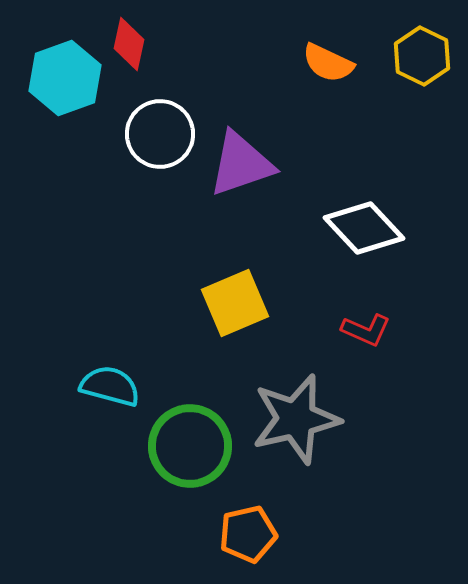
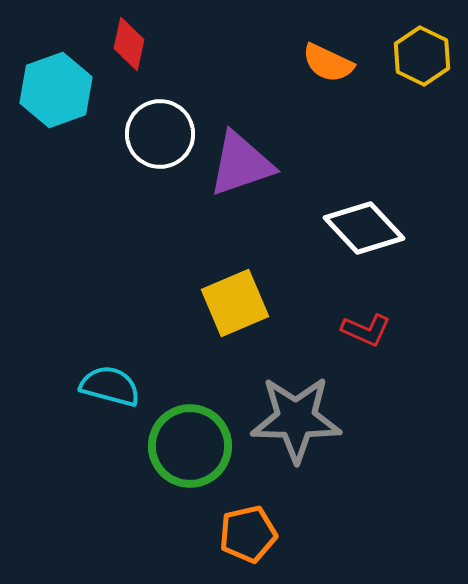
cyan hexagon: moved 9 px left, 12 px down
gray star: rotated 14 degrees clockwise
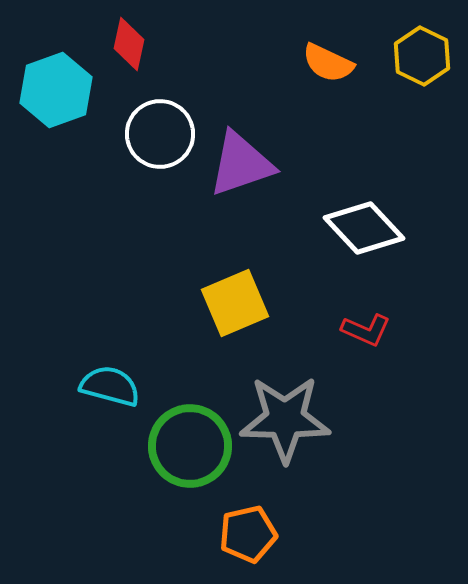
gray star: moved 11 px left
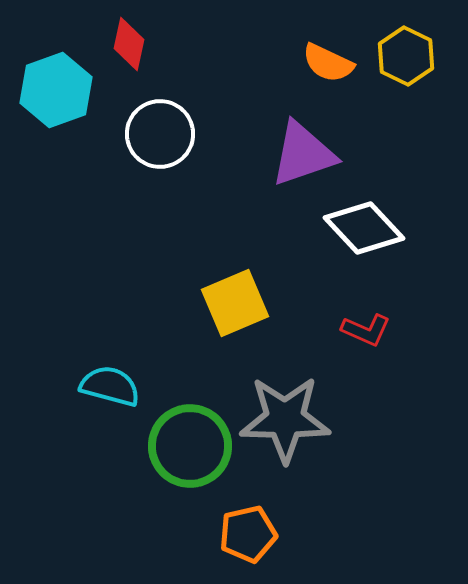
yellow hexagon: moved 16 px left
purple triangle: moved 62 px right, 10 px up
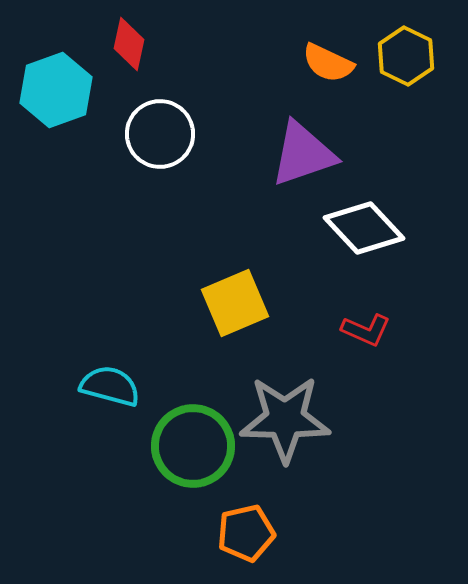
green circle: moved 3 px right
orange pentagon: moved 2 px left, 1 px up
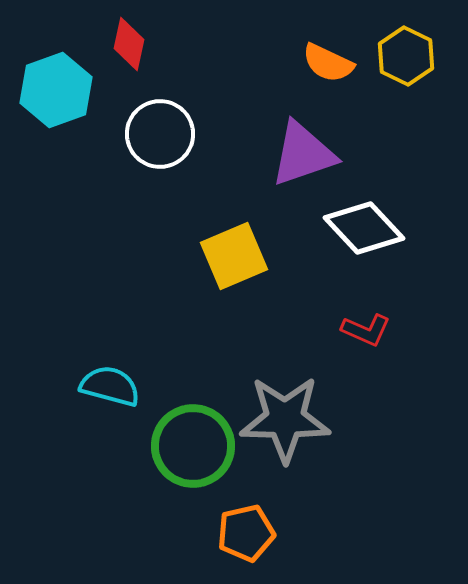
yellow square: moved 1 px left, 47 px up
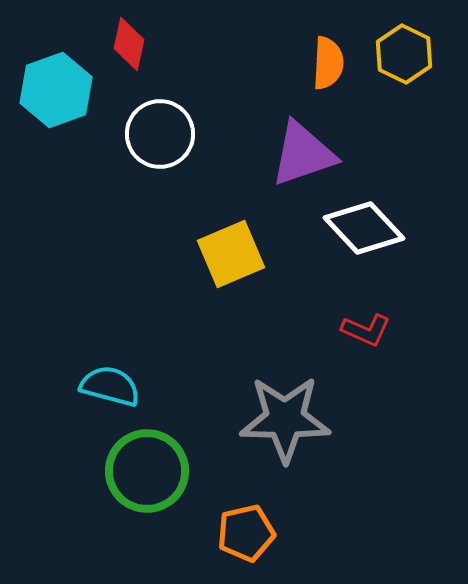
yellow hexagon: moved 2 px left, 2 px up
orange semicircle: rotated 112 degrees counterclockwise
yellow square: moved 3 px left, 2 px up
green circle: moved 46 px left, 25 px down
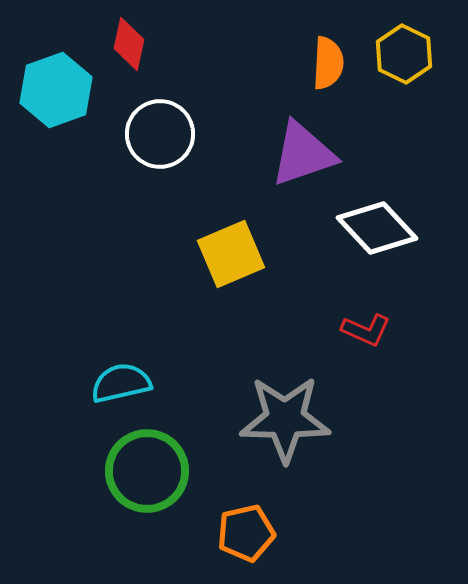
white diamond: moved 13 px right
cyan semicircle: moved 11 px right, 3 px up; rotated 28 degrees counterclockwise
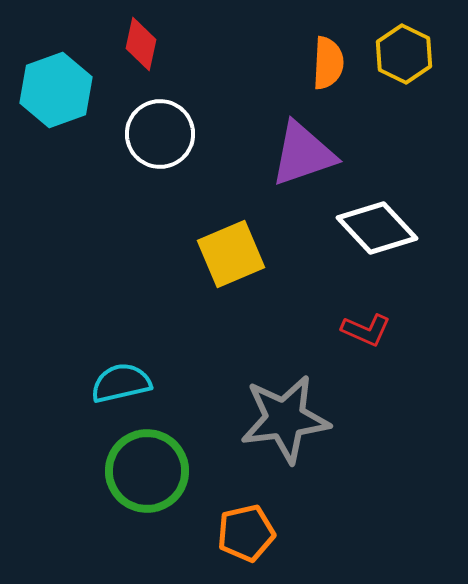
red diamond: moved 12 px right
gray star: rotated 8 degrees counterclockwise
